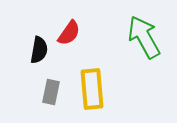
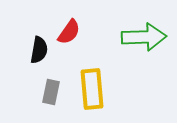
red semicircle: moved 1 px up
green arrow: rotated 117 degrees clockwise
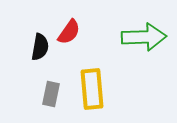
black semicircle: moved 1 px right, 3 px up
gray rectangle: moved 2 px down
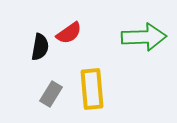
red semicircle: moved 1 px down; rotated 20 degrees clockwise
gray rectangle: rotated 20 degrees clockwise
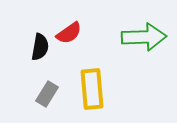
gray rectangle: moved 4 px left
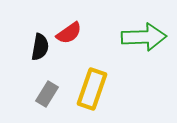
yellow rectangle: rotated 24 degrees clockwise
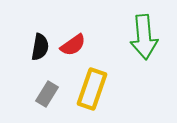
red semicircle: moved 4 px right, 12 px down
green arrow: rotated 87 degrees clockwise
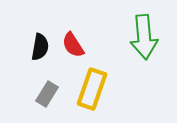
red semicircle: rotated 92 degrees clockwise
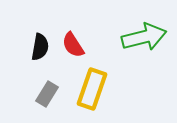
green arrow: rotated 99 degrees counterclockwise
